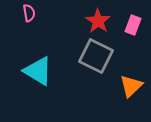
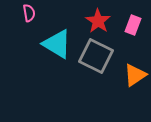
cyan triangle: moved 19 px right, 27 px up
orange triangle: moved 4 px right, 11 px up; rotated 10 degrees clockwise
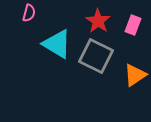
pink semicircle: rotated 24 degrees clockwise
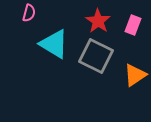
cyan triangle: moved 3 px left
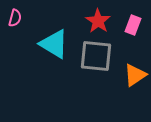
pink semicircle: moved 14 px left, 5 px down
gray square: rotated 20 degrees counterclockwise
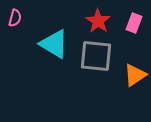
pink rectangle: moved 1 px right, 2 px up
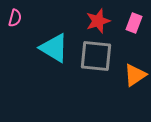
red star: rotated 20 degrees clockwise
cyan triangle: moved 4 px down
